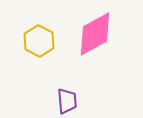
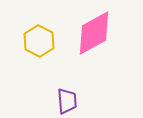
pink diamond: moved 1 px left, 1 px up
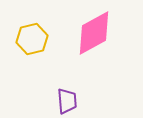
yellow hexagon: moved 7 px left, 2 px up; rotated 20 degrees clockwise
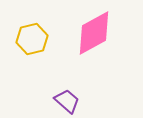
purple trapezoid: rotated 44 degrees counterclockwise
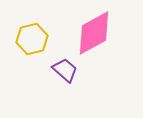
purple trapezoid: moved 2 px left, 31 px up
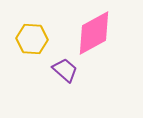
yellow hexagon: rotated 16 degrees clockwise
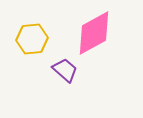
yellow hexagon: rotated 8 degrees counterclockwise
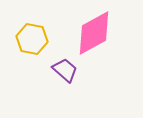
yellow hexagon: rotated 16 degrees clockwise
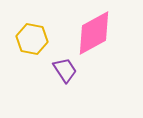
purple trapezoid: rotated 16 degrees clockwise
